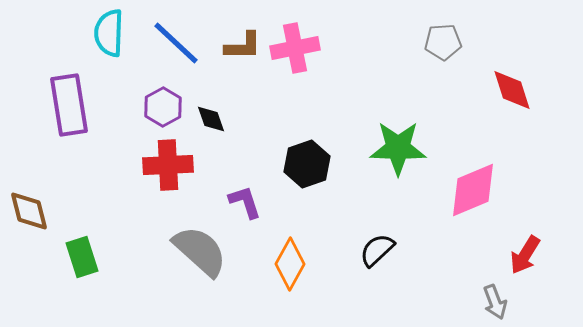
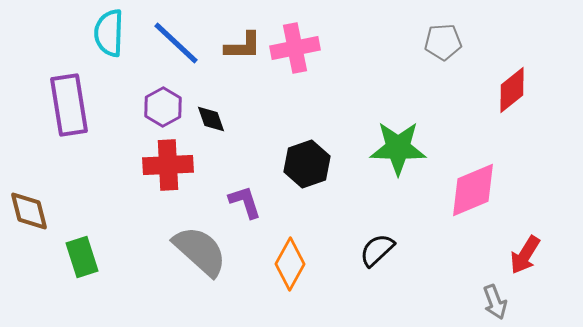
red diamond: rotated 69 degrees clockwise
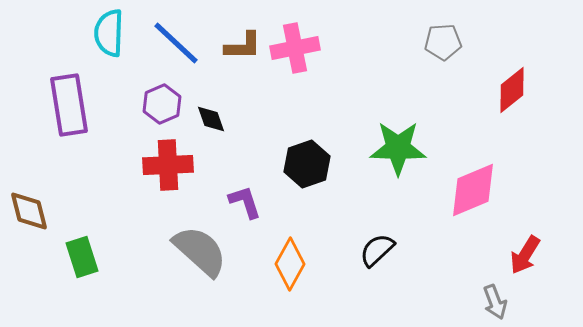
purple hexagon: moved 1 px left, 3 px up; rotated 6 degrees clockwise
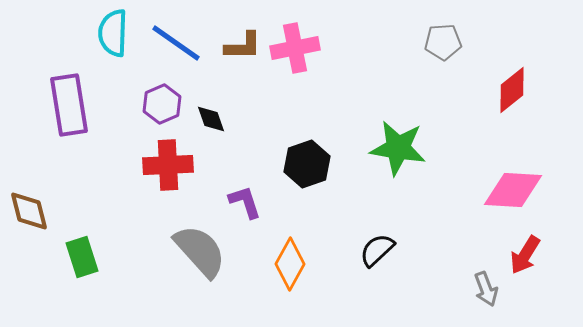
cyan semicircle: moved 4 px right
blue line: rotated 8 degrees counterclockwise
green star: rotated 8 degrees clockwise
pink diamond: moved 40 px right; rotated 26 degrees clockwise
gray semicircle: rotated 6 degrees clockwise
gray arrow: moved 9 px left, 13 px up
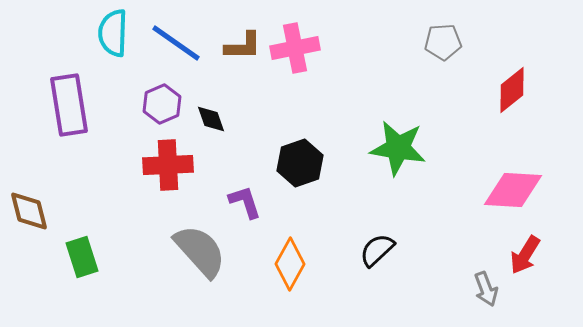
black hexagon: moved 7 px left, 1 px up
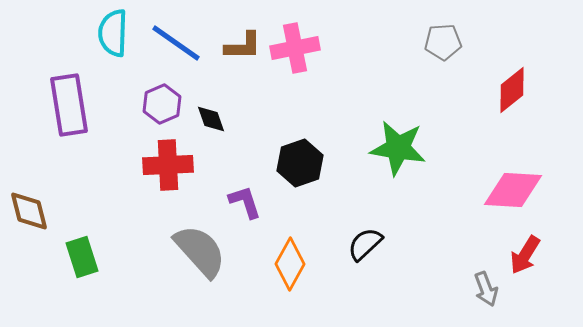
black semicircle: moved 12 px left, 6 px up
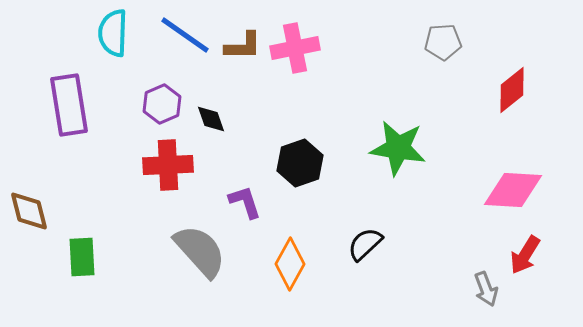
blue line: moved 9 px right, 8 px up
green rectangle: rotated 15 degrees clockwise
